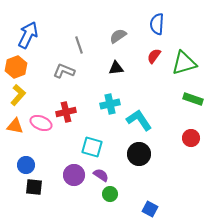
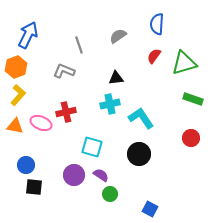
black triangle: moved 10 px down
cyan L-shape: moved 2 px right, 2 px up
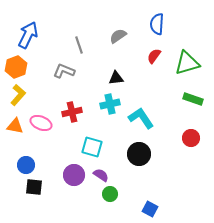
green triangle: moved 3 px right
red cross: moved 6 px right
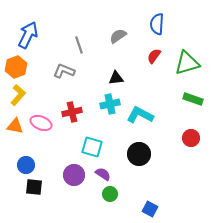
cyan L-shape: moved 1 px left, 3 px up; rotated 28 degrees counterclockwise
purple semicircle: moved 2 px right, 1 px up
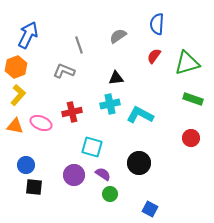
black circle: moved 9 px down
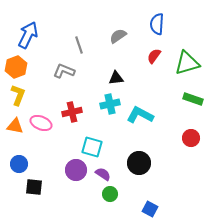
yellow L-shape: rotated 20 degrees counterclockwise
blue circle: moved 7 px left, 1 px up
purple circle: moved 2 px right, 5 px up
